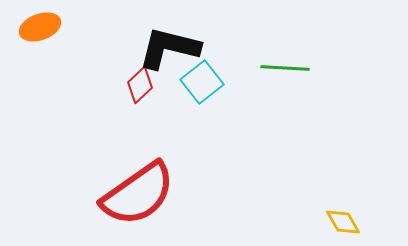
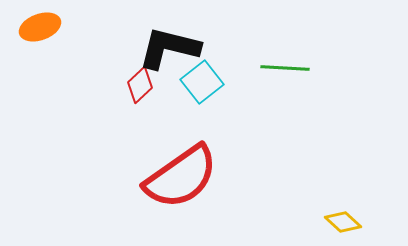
red semicircle: moved 43 px right, 17 px up
yellow diamond: rotated 18 degrees counterclockwise
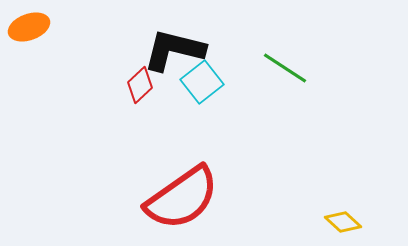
orange ellipse: moved 11 px left
black L-shape: moved 5 px right, 2 px down
green line: rotated 30 degrees clockwise
red semicircle: moved 1 px right, 21 px down
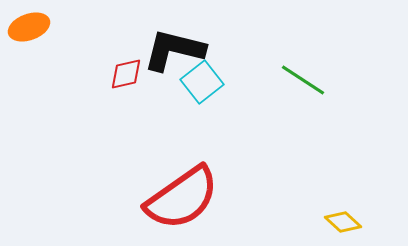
green line: moved 18 px right, 12 px down
red diamond: moved 14 px left, 11 px up; rotated 30 degrees clockwise
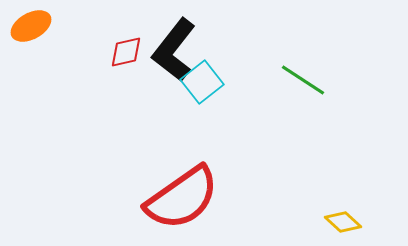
orange ellipse: moved 2 px right, 1 px up; rotated 9 degrees counterclockwise
black L-shape: rotated 66 degrees counterclockwise
red diamond: moved 22 px up
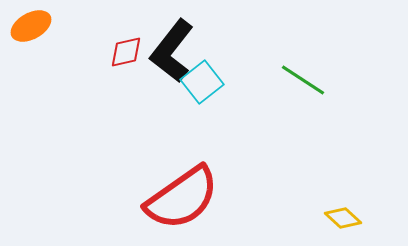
black L-shape: moved 2 px left, 1 px down
yellow diamond: moved 4 px up
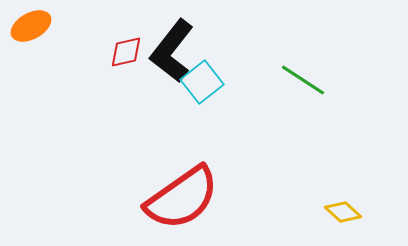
yellow diamond: moved 6 px up
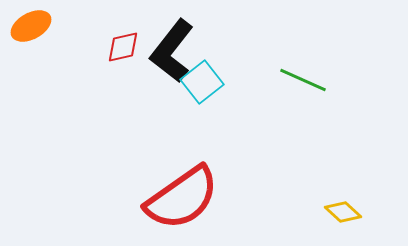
red diamond: moved 3 px left, 5 px up
green line: rotated 9 degrees counterclockwise
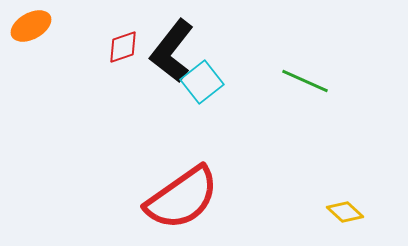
red diamond: rotated 6 degrees counterclockwise
green line: moved 2 px right, 1 px down
yellow diamond: moved 2 px right
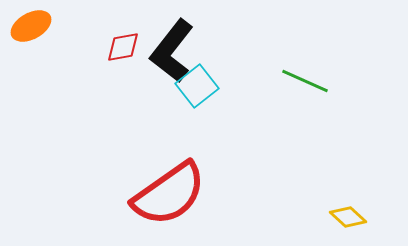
red diamond: rotated 9 degrees clockwise
cyan square: moved 5 px left, 4 px down
red semicircle: moved 13 px left, 4 px up
yellow diamond: moved 3 px right, 5 px down
